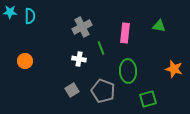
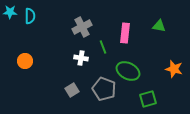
green line: moved 2 px right, 1 px up
white cross: moved 2 px right, 1 px up
green ellipse: rotated 60 degrees counterclockwise
gray pentagon: moved 1 px right, 2 px up
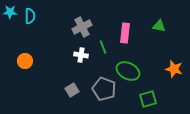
white cross: moved 3 px up
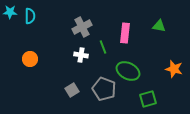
orange circle: moved 5 px right, 2 px up
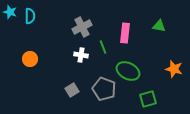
cyan star: rotated 16 degrees clockwise
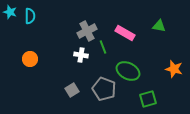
gray cross: moved 5 px right, 4 px down
pink rectangle: rotated 66 degrees counterclockwise
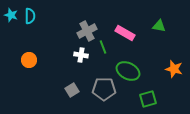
cyan star: moved 1 px right, 3 px down
orange circle: moved 1 px left, 1 px down
gray pentagon: rotated 20 degrees counterclockwise
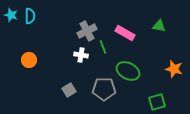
gray square: moved 3 px left
green square: moved 9 px right, 3 px down
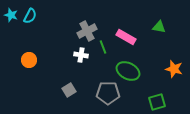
cyan semicircle: rotated 28 degrees clockwise
green triangle: moved 1 px down
pink rectangle: moved 1 px right, 4 px down
gray pentagon: moved 4 px right, 4 px down
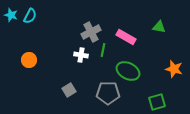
gray cross: moved 4 px right, 1 px down
green line: moved 3 px down; rotated 32 degrees clockwise
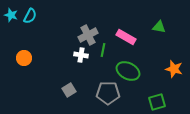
gray cross: moved 3 px left, 3 px down
orange circle: moved 5 px left, 2 px up
